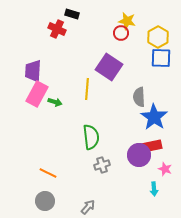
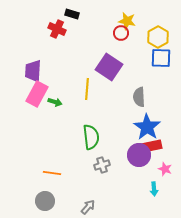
blue star: moved 7 px left, 10 px down
orange line: moved 4 px right; rotated 18 degrees counterclockwise
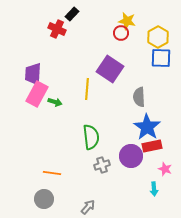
black rectangle: rotated 64 degrees counterclockwise
purple square: moved 1 px right, 2 px down
purple trapezoid: moved 3 px down
purple circle: moved 8 px left, 1 px down
gray circle: moved 1 px left, 2 px up
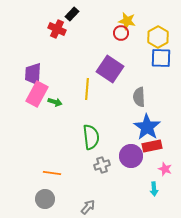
gray circle: moved 1 px right
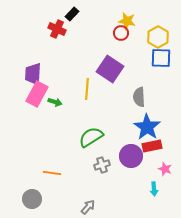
green semicircle: rotated 115 degrees counterclockwise
gray circle: moved 13 px left
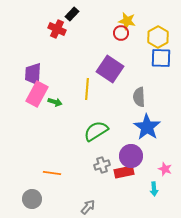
green semicircle: moved 5 px right, 6 px up
red rectangle: moved 28 px left, 26 px down
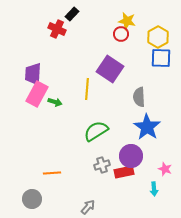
red circle: moved 1 px down
orange line: rotated 12 degrees counterclockwise
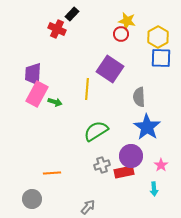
pink star: moved 4 px left, 4 px up; rotated 16 degrees clockwise
